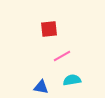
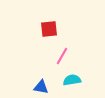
pink line: rotated 30 degrees counterclockwise
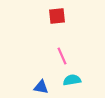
red square: moved 8 px right, 13 px up
pink line: rotated 54 degrees counterclockwise
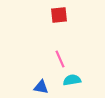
red square: moved 2 px right, 1 px up
pink line: moved 2 px left, 3 px down
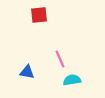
red square: moved 20 px left
blue triangle: moved 14 px left, 15 px up
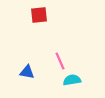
pink line: moved 2 px down
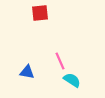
red square: moved 1 px right, 2 px up
cyan semicircle: rotated 42 degrees clockwise
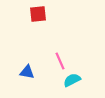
red square: moved 2 px left, 1 px down
cyan semicircle: rotated 60 degrees counterclockwise
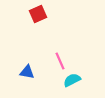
red square: rotated 18 degrees counterclockwise
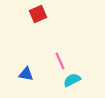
blue triangle: moved 1 px left, 2 px down
